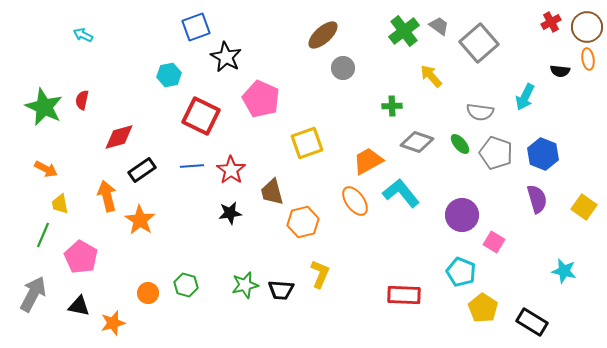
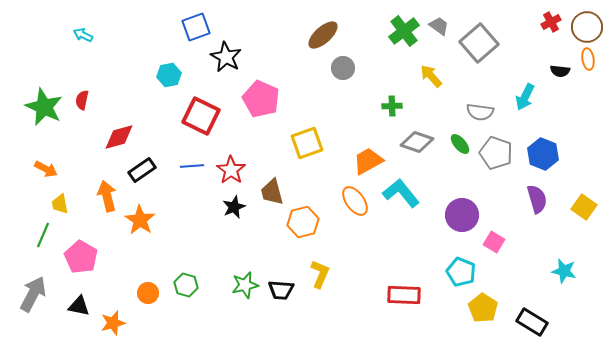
black star at (230, 213): moved 4 px right, 6 px up; rotated 15 degrees counterclockwise
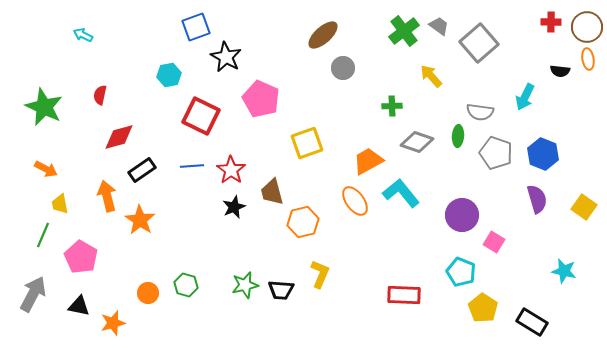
red cross at (551, 22): rotated 30 degrees clockwise
red semicircle at (82, 100): moved 18 px right, 5 px up
green ellipse at (460, 144): moved 2 px left, 8 px up; rotated 45 degrees clockwise
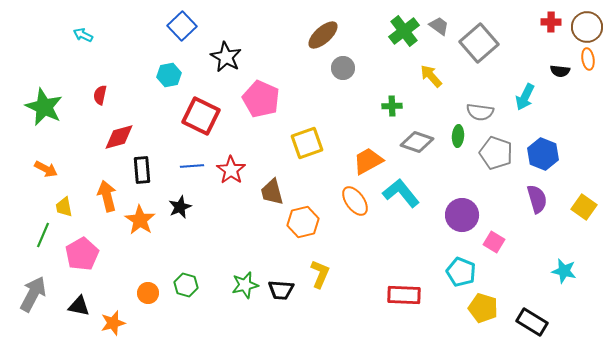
blue square at (196, 27): moved 14 px left, 1 px up; rotated 24 degrees counterclockwise
black rectangle at (142, 170): rotated 60 degrees counterclockwise
yellow trapezoid at (60, 204): moved 4 px right, 3 px down
black star at (234, 207): moved 54 px left
pink pentagon at (81, 257): moved 1 px right, 3 px up; rotated 12 degrees clockwise
yellow pentagon at (483, 308): rotated 16 degrees counterclockwise
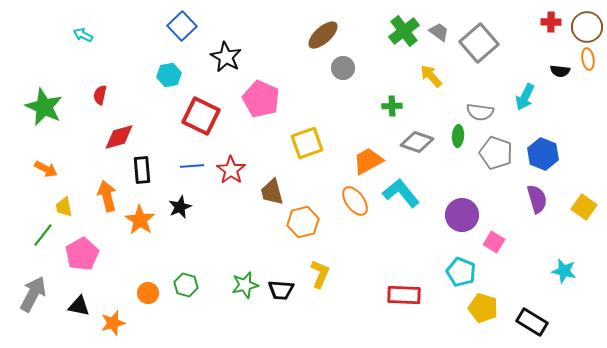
gray trapezoid at (439, 26): moved 6 px down
green line at (43, 235): rotated 15 degrees clockwise
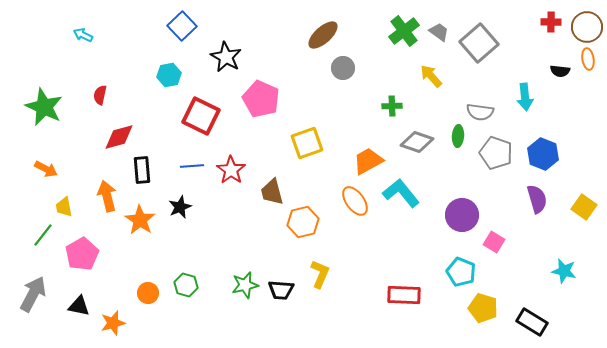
cyan arrow at (525, 97): rotated 32 degrees counterclockwise
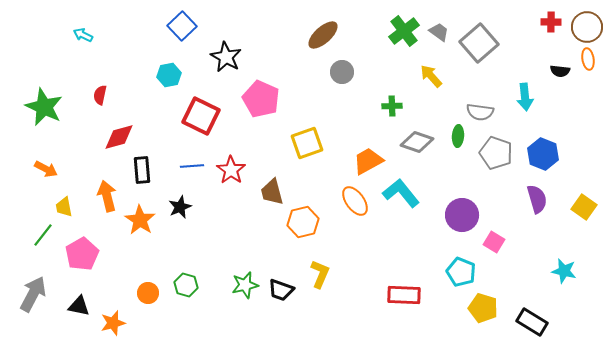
gray circle at (343, 68): moved 1 px left, 4 px down
black trapezoid at (281, 290): rotated 16 degrees clockwise
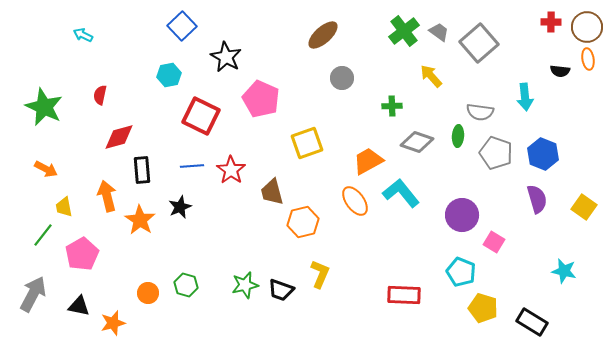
gray circle at (342, 72): moved 6 px down
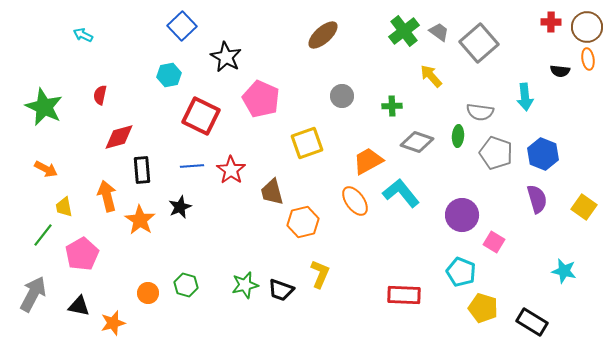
gray circle at (342, 78): moved 18 px down
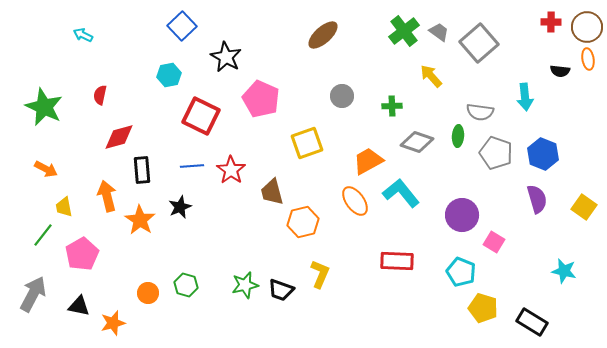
red rectangle at (404, 295): moved 7 px left, 34 px up
